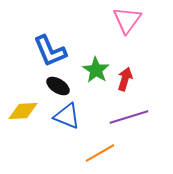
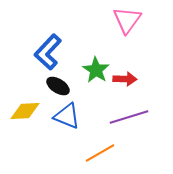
blue L-shape: moved 2 px left, 1 px down; rotated 66 degrees clockwise
red arrow: rotated 75 degrees clockwise
yellow diamond: moved 2 px right
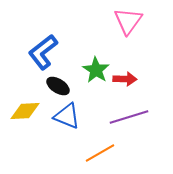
pink triangle: moved 1 px right, 1 px down
blue L-shape: moved 5 px left; rotated 9 degrees clockwise
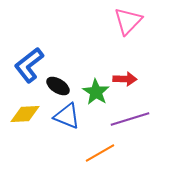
pink triangle: rotated 8 degrees clockwise
blue L-shape: moved 14 px left, 13 px down
green star: moved 22 px down
yellow diamond: moved 3 px down
purple line: moved 1 px right, 2 px down
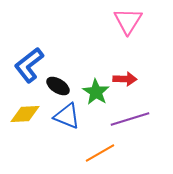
pink triangle: rotated 12 degrees counterclockwise
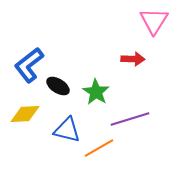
pink triangle: moved 26 px right
red arrow: moved 8 px right, 20 px up
blue triangle: moved 14 px down; rotated 8 degrees counterclockwise
orange line: moved 1 px left, 5 px up
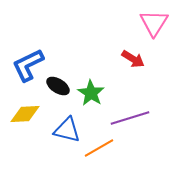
pink triangle: moved 2 px down
red arrow: rotated 30 degrees clockwise
blue L-shape: moved 1 px left; rotated 12 degrees clockwise
green star: moved 5 px left, 1 px down
purple line: moved 1 px up
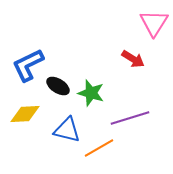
green star: rotated 16 degrees counterclockwise
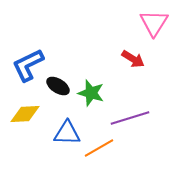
blue triangle: moved 3 px down; rotated 12 degrees counterclockwise
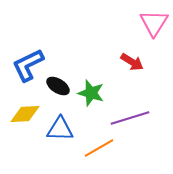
red arrow: moved 1 px left, 3 px down
blue triangle: moved 7 px left, 4 px up
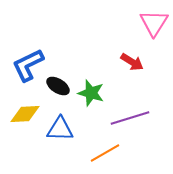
orange line: moved 6 px right, 5 px down
